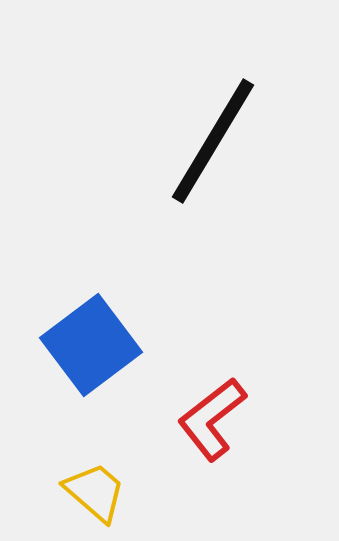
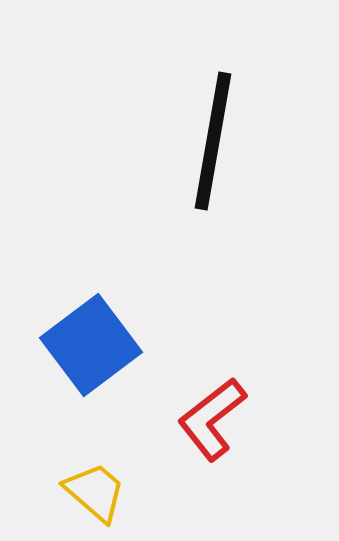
black line: rotated 21 degrees counterclockwise
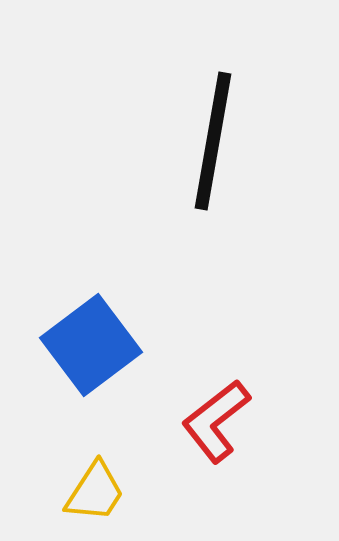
red L-shape: moved 4 px right, 2 px down
yellow trapezoid: rotated 82 degrees clockwise
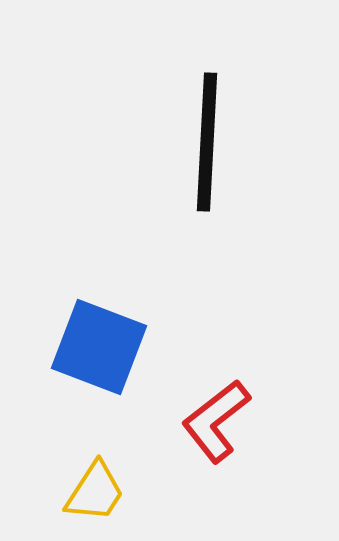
black line: moved 6 px left, 1 px down; rotated 7 degrees counterclockwise
blue square: moved 8 px right, 2 px down; rotated 32 degrees counterclockwise
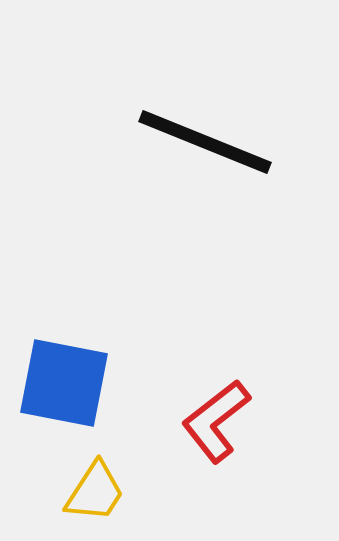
black line: moved 2 px left; rotated 71 degrees counterclockwise
blue square: moved 35 px left, 36 px down; rotated 10 degrees counterclockwise
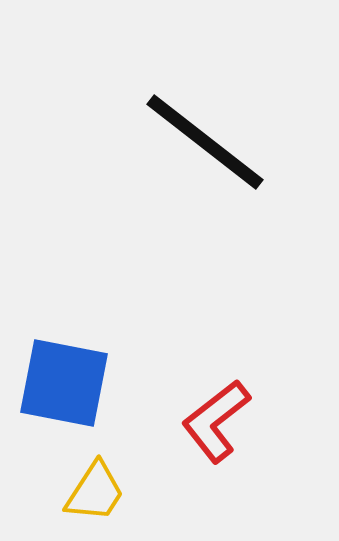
black line: rotated 16 degrees clockwise
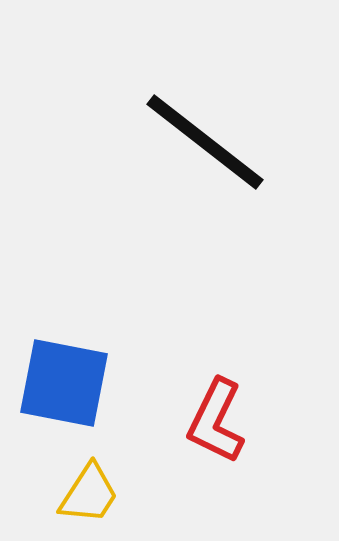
red L-shape: rotated 26 degrees counterclockwise
yellow trapezoid: moved 6 px left, 2 px down
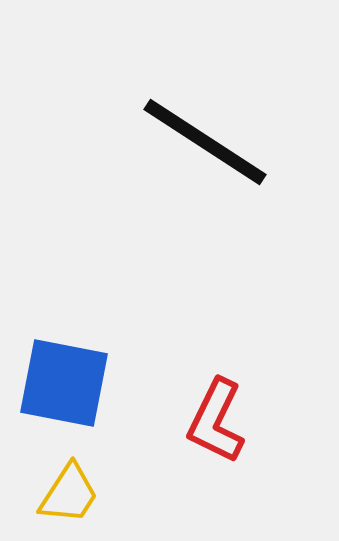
black line: rotated 5 degrees counterclockwise
yellow trapezoid: moved 20 px left
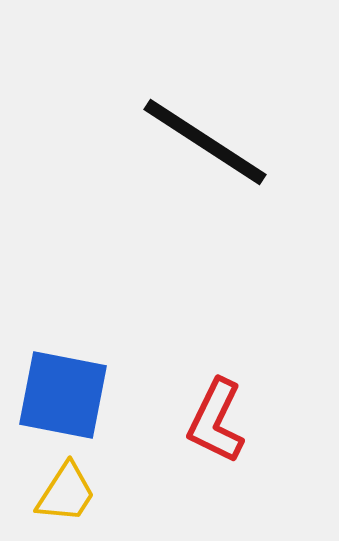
blue square: moved 1 px left, 12 px down
yellow trapezoid: moved 3 px left, 1 px up
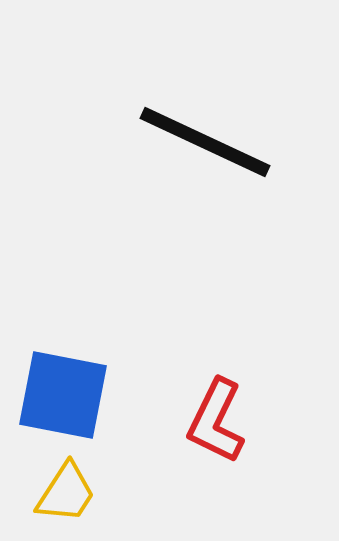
black line: rotated 8 degrees counterclockwise
